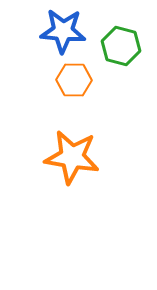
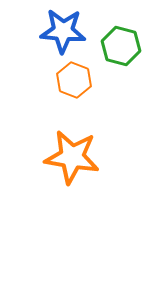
orange hexagon: rotated 20 degrees clockwise
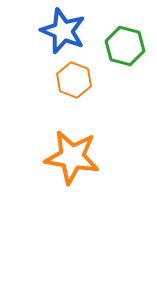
blue star: rotated 18 degrees clockwise
green hexagon: moved 4 px right
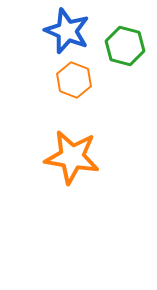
blue star: moved 4 px right
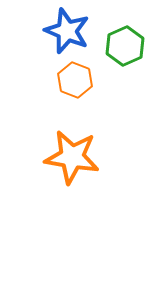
green hexagon: rotated 21 degrees clockwise
orange hexagon: moved 1 px right
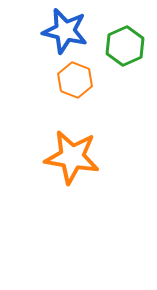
blue star: moved 2 px left; rotated 9 degrees counterclockwise
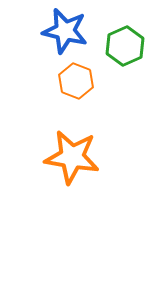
orange hexagon: moved 1 px right, 1 px down
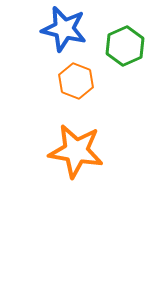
blue star: moved 1 px left, 2 px up
orange star: moved 4 px right, 6 px up
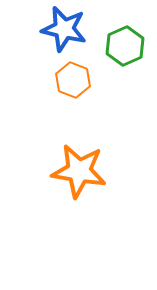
orange hexagon: moved 3 px left, 1 px up
orange star: moved 3 px right, 20 px down
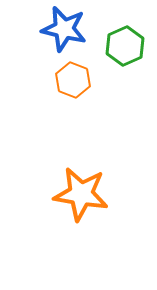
orange star: moved 2 px right, 23 px down
